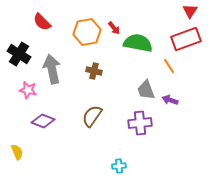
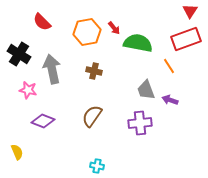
cyan cross: moved 22 px left; rotated 16 degrees clockwise
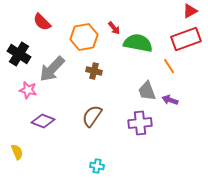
red triangle: rotated 28 degrees clockwise
orange hexagon: moved 3 px left, 5 px down
gray arrow: rotated 124 degrees counterclockwise
gray trapezoid: moved 1 px right, 1 px down
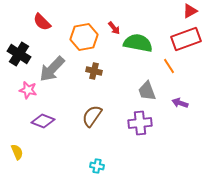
purple arrow: moved 10 px right, 3 px down
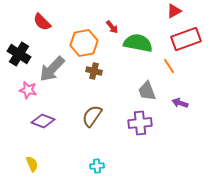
red triangle: moved 16 px left
red arrow: moved 2 px left, 1 px up
orange hexagon: moved 6 px down
yellow semicircle: moved 15 px right, 12 px down
cyan cross: rotated 16 degrees counterclockwise
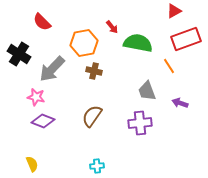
pink star: moved 8 px right, 7 px down
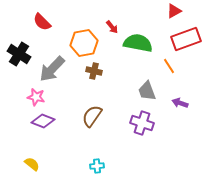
purple cross: moved 2 px right; rotated 25 degrees clockwise
yellow semicircle: rotated 28 degrees counterclockwise
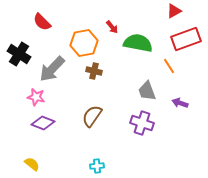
purple diamond: moved 2 px down
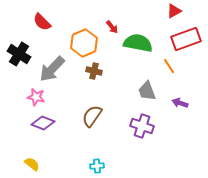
orange hexagon: rotated 12 degrees counterclockwise
purple cross: moved 3 px down
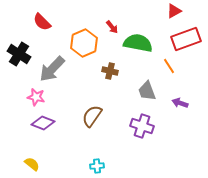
brown cross: moved 16 px right
